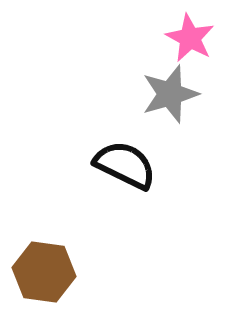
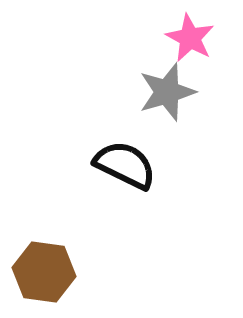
gray star: moved 3 px left, 2 px up
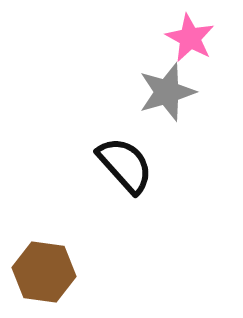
black semicircle: rotated 22 degrees clockwise
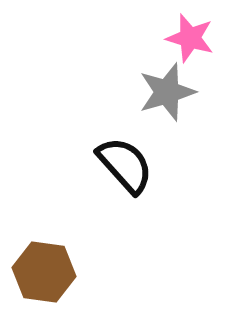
pink star: rotated 12 degrees counterclockwise
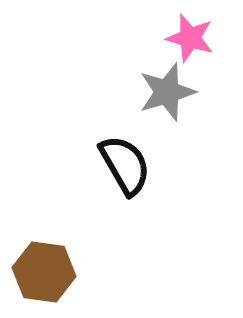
black semicircle: rotated 12 degrees clockwise
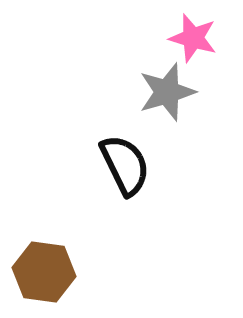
pink star: moved 3 px right
black semicircle: rotated 4 degrees clockwise
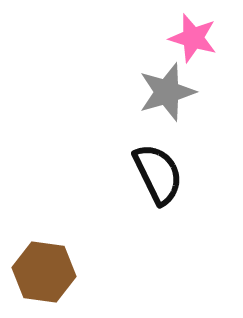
black semicircle: moved 33 px right, 9 px down
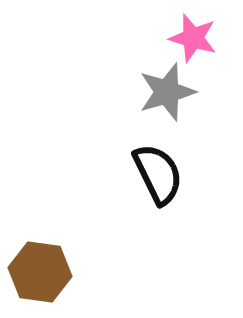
brown hexagon: moved 4 px left
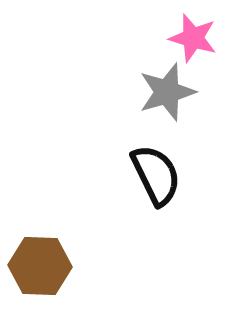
black semicircle: moved 2 px left, 1 px down
brown hexagon: moved 6 px up; rotated 6 degrees counterclockwise
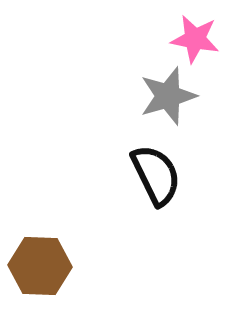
pink star: moved 2 px right, 1 px down; rotated 6 degrees counterclockwise
gray star: moved 1 px right, 4 px down
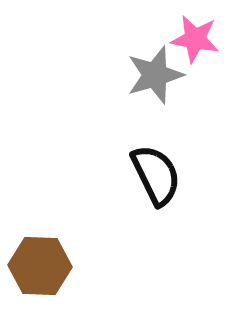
gray star: moved 13 px left, 21 px up
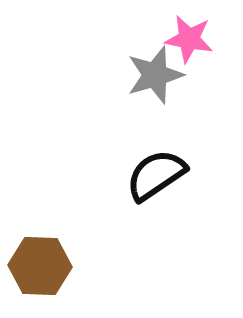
pink star: moved 6 px left
black semicircle: rotated 98 degrees counterclockwise
